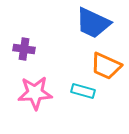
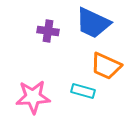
purple cross: moved 24 px right, 18 px up
pink star: moved 2 px left, 4 px down
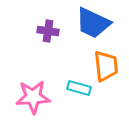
orange trapezoid: rotated 120 degrees counterclockwise
cyan rectangle: moved 4 px left, 3 px up
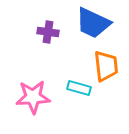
purple cross: moved 1 px down
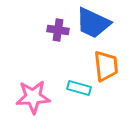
purple cross: moved 10 px right, 2 px up
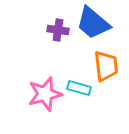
blue trapezoid: rotated 15 degrees clockwise
pink star: moved 12 px right, 3 px up; rotated 12 degrees counterclockwise
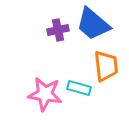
blue trapezoid: moved 1 px down
purple cross: rotated 20 degrees counterclockwise
pink star: rotated 24 degrees clockwise
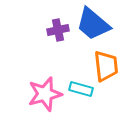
cyan rectangle: moved 2 px right, 1 px down
pink star: rotated 24 degrees counterclockwise
